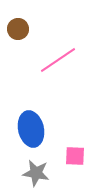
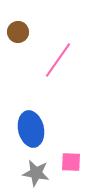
brown circle: moved 3 px down
pink line: rotated 21 degrees counterclockwise
pink square: moved 4 px left, 6 px down
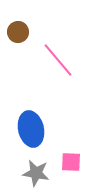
pink line: rotated 75 degrees counterclockwise
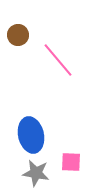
brown circle: moved 3 px down
blue ellipse: moved 6 px down
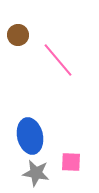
blue ellipse: moved 1 px left, 1 px down
